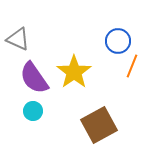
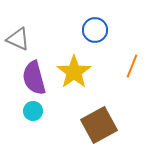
blue circle: moved 23 px left, 11 px up
purple semicircle: rotated 20 degrees clockwise
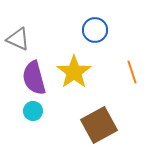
orange line: moved 6 px down; rotated 40 degrees counterclockwise
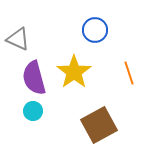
orange line: moved 3 px left, 1 px down
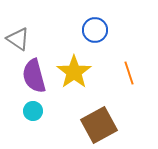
gray triangle: rotated 10 degrees clockwise
purple semicircle: moved 2 px up
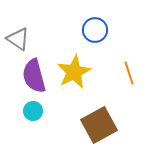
yellow star: rotated 8 degrees clockwise
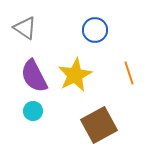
gray triangle: moved 7 px right, 11 px up
yellow star: moved 1 px right, 3 px down
purple semicircle: rotated 12 degrees counterclockwise
